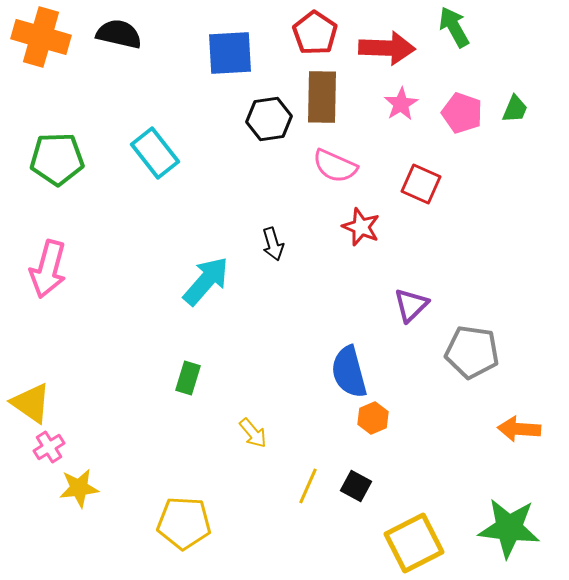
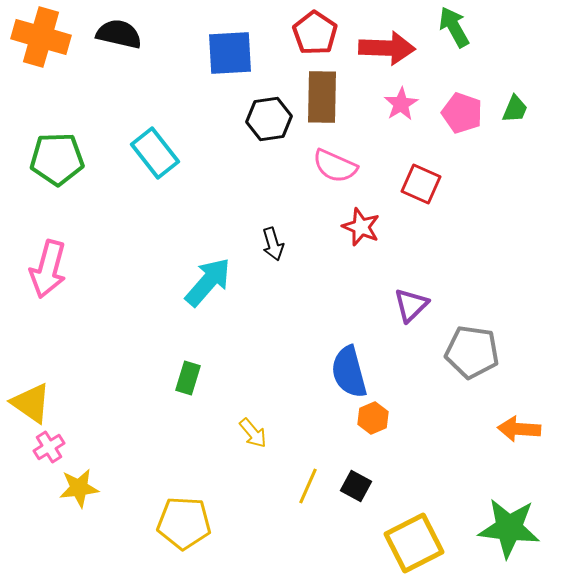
cyan arrow: moved 2 px right, 1 px down
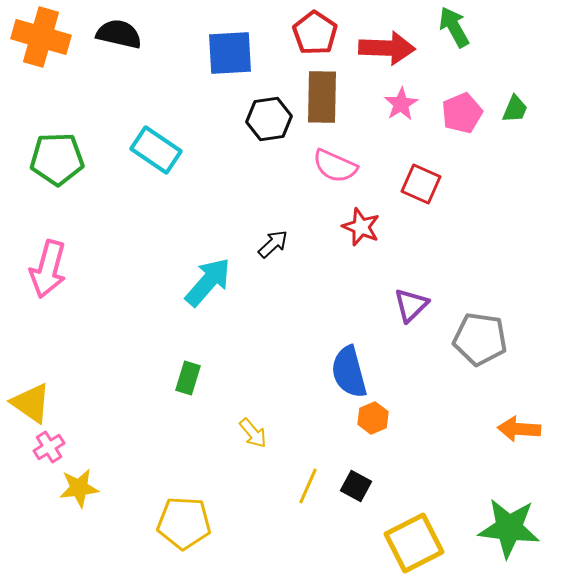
pink pentagon: rotated 30 degrees clockwise
cyan rectangle: moved 1 px right, 3 px up; rotated 18 degrees counterclockwise
black arrow: rotated 116 degrees counterclockwise
gray pentagon: moved 8 px right, 13 px up
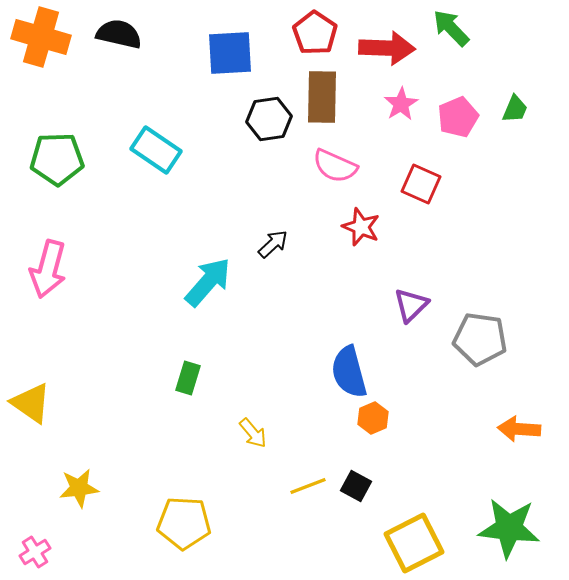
green arrow: moved 3 px left, 1 px down; rotated 15 degrees counterclockwise
pink pentagon: moved 4 px left, 4 px down
pink cross: moved 14 px left, 105 px down
yellow line: rotated 45 degrees clockwise
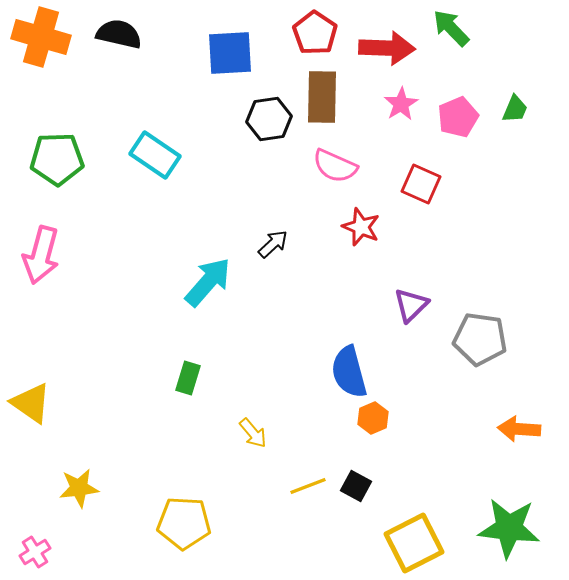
cyan rectangle: moved 1 px left, 5 px down
pink arrow: moved 7 px left, 14 px up
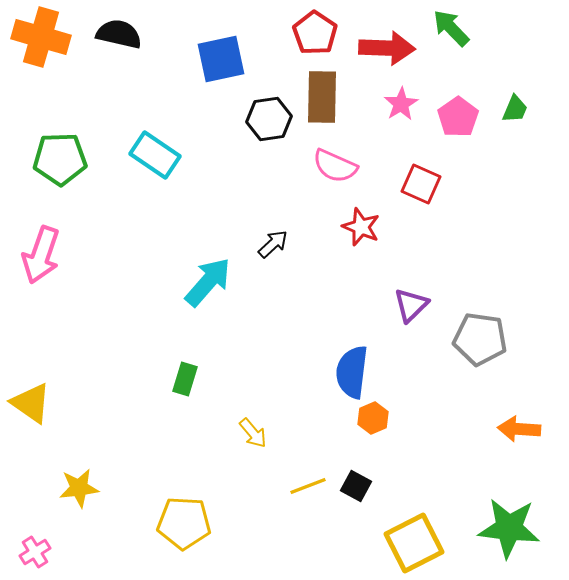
blue square: moved 9 px left, 6 px down; rotated 9 degrees counterclockwise
pink pentagon: rotated 12 degrees counterclockwise
green pentagon: moved 3 px right
pink arrow: rotated 4 degrees clockwise
blue semicircle: moved 3 px right; rotated 22 degrees clockwise
green rectangle: moved 3 px left, 1 px down
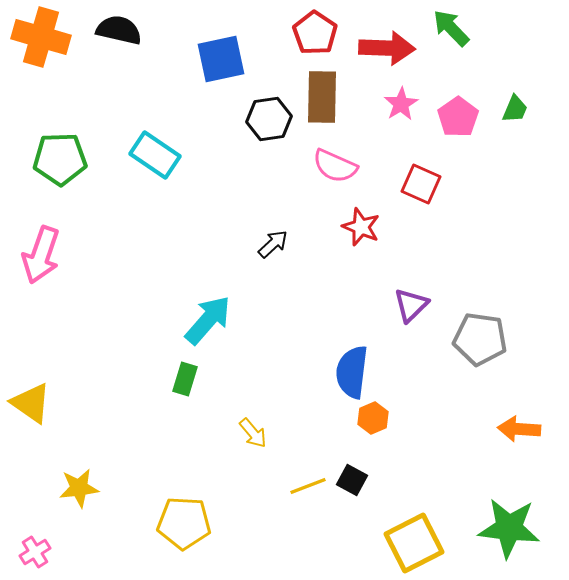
black semicircle: moved 4 px up
cyan arrow: moved 38 px down
black square: moved 4 px left, 6 px up
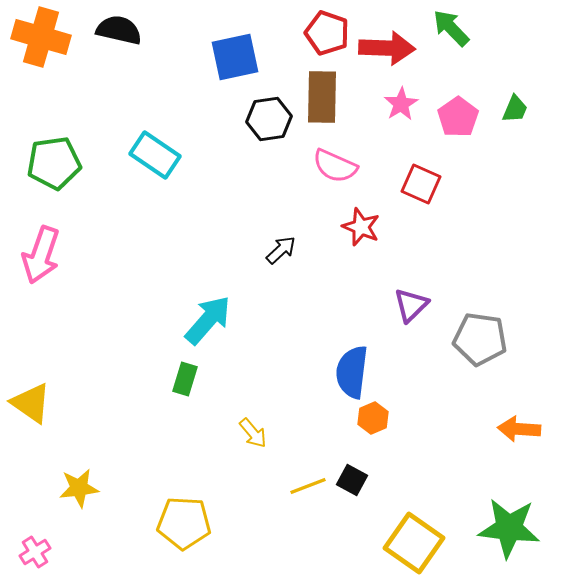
red pentagon: moved 12 px right; rotated 15 degrees counterclockwise
blue square: moved 14 px right, 2 px up
green pentagon: moved 6 px left, 4 px down; rotated 6 degrees counterclockwise
black arrow: moved 8 px right, 6 px down
yellow square: rotated 28 degrees counterclockwise
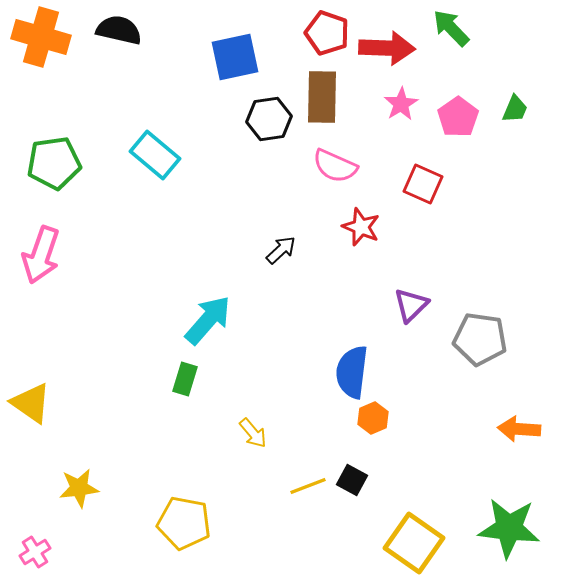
cyan rectangle: rotated 6 degrees clockwise
red square: moved 2 px right
yellow pentagon: rotated 8 degrees clockwise
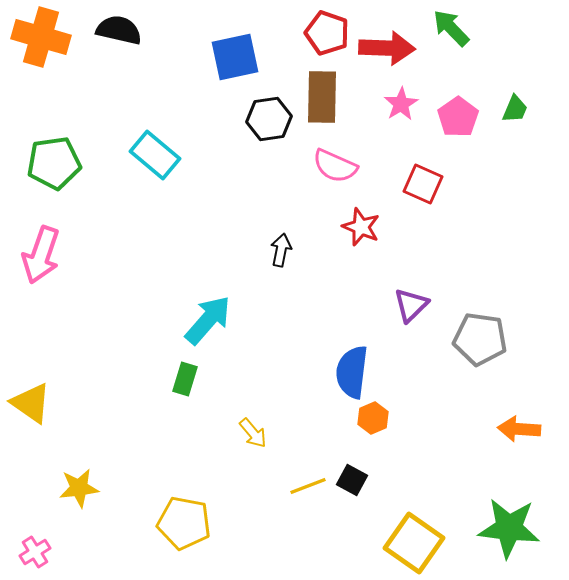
black arrow: rotated 36 degrees counterclockwise
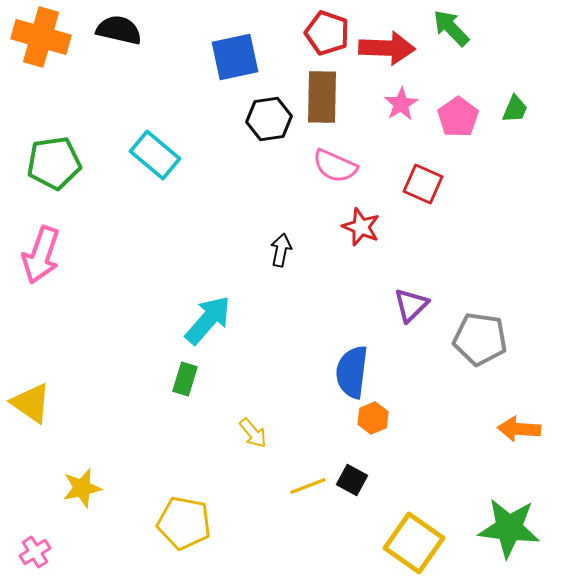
yellow star: moved 3 px right; rotated 6 degrees counterclockwise
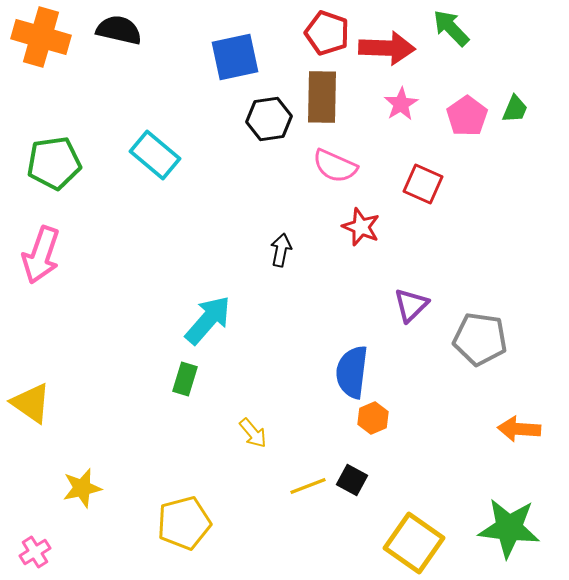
pink pentagon: moved 9 px right, 1 px up
yellow pentagon: rotated 26 degrees counterclockwise
